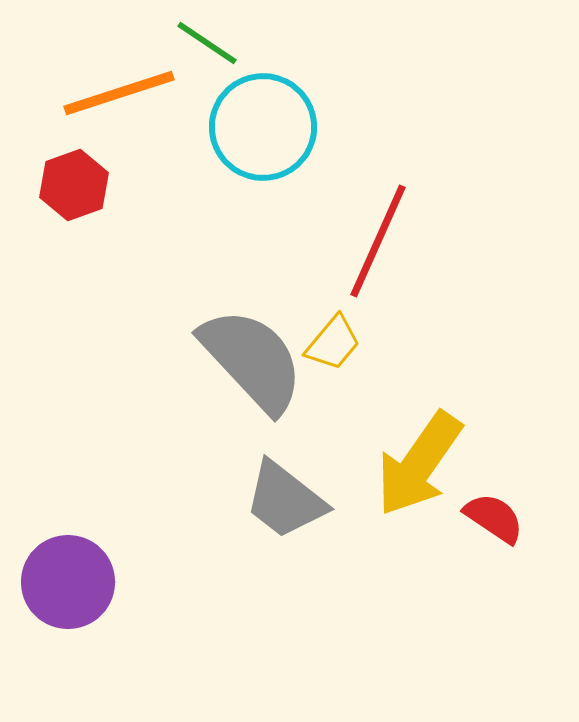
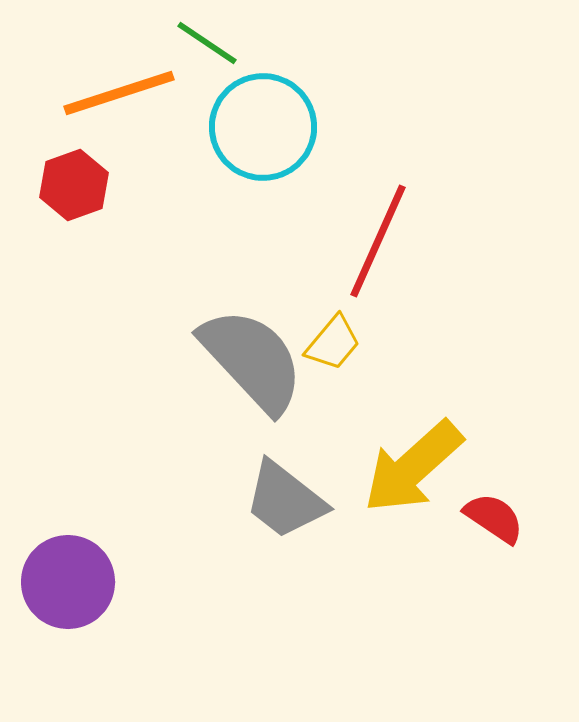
yellow arrow: moved 6 px left, 3 px down; rotated 13 degrees clockwise
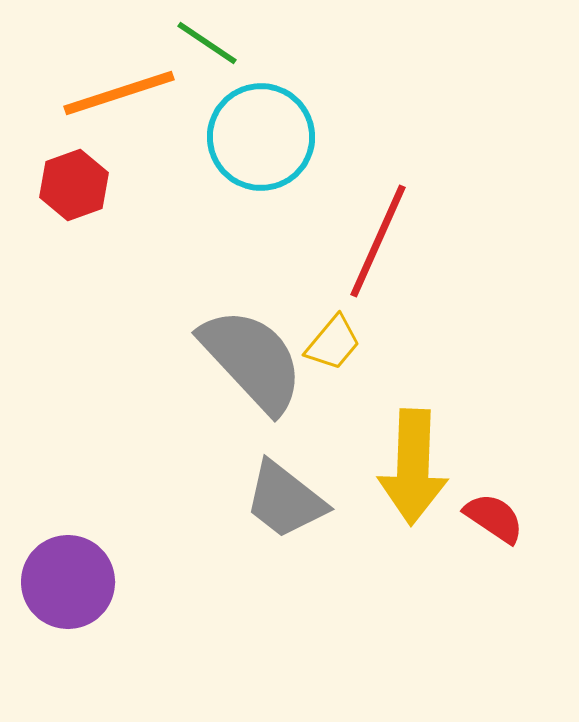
cyan circle: moved 2 px left, 10 px down
yellow arrow: rotated 46 degrees counterclockwise
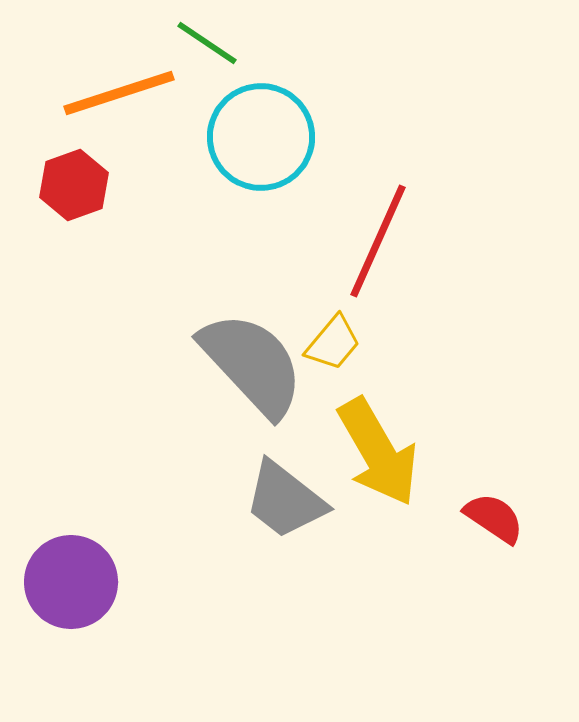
gray semicircle: moved 4 px down
yellow arrow: moved 35 px left, 15 px up; rotated 32 degrees counterclockwise
purple circle: moved 3 px right
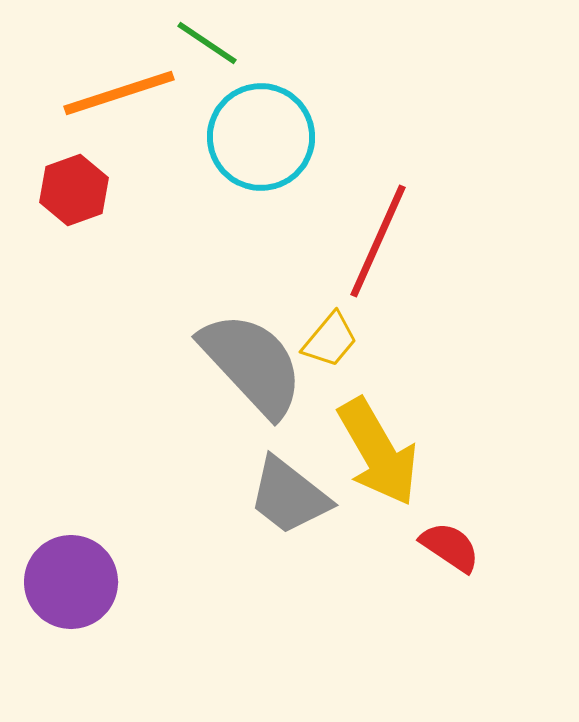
red hexagon: moved 5 px down
yellow trapezoid: moved 3 px left, 3 px up
gray trapezoid: moved 4 px right, 4 px up
red semicircle: moved 44 px left, 29 px down
